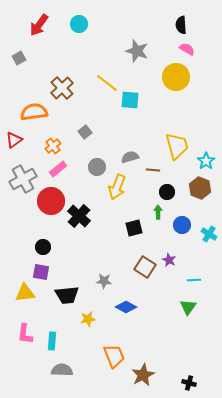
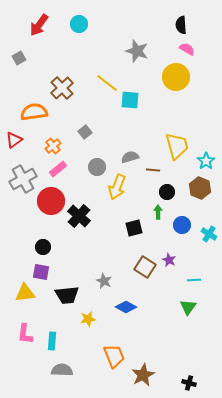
gray star at (104, 281): rotated 21 degrees clockwise
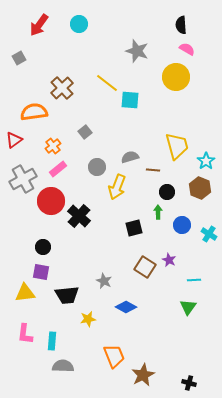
gray semicircle at (62, 370): moved 1 px right, 4 px up
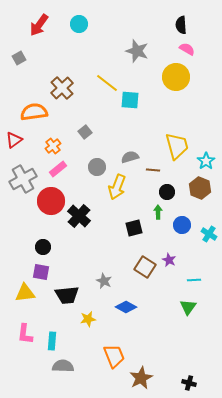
brown star at (143, 375): moved 2 px left, 3 px down
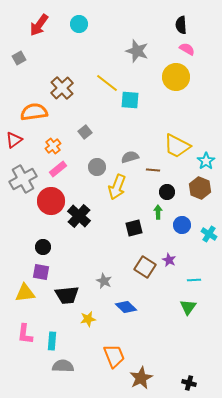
yellow trapezoid at (177, 146): rotated 132 degrees clockwise
blue diamond at (126, 307): rotated 15 degrees clockwise
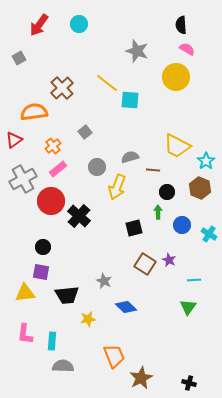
brown square at (145, 267): moved 3 px up
